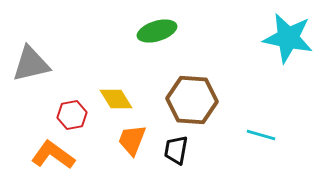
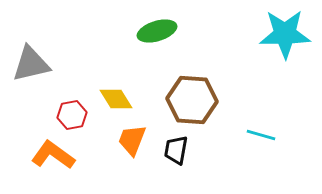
cyan star: moved 3 px left, 4 px up; rotated 12 degrees counterclockwise
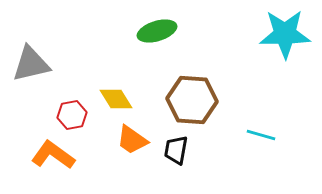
orange trapezoid: rotated 76 degrees counterclockwise
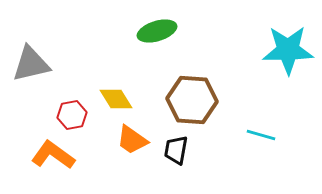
cyan star: moved 3 px right, 16 px down
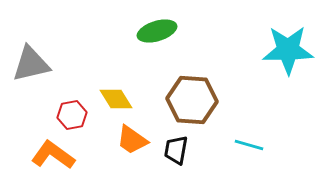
cyan line: moved 12 px left, 10 px down
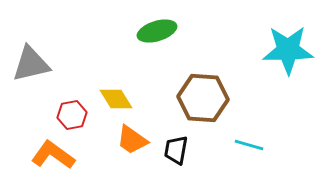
brown hexagon: moved 11 px right, 2 px up
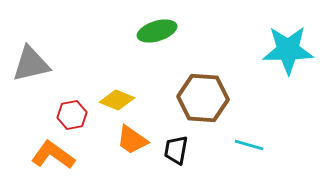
yellow diamond: moved 1 px right, 1 px down; rotated 36 degrees counterclockwise
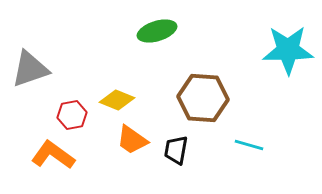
gray triangle: moved 1 px left, 5 px down; rotated 6 degrees counterclockwise
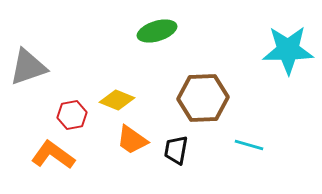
gray triangle: moved 2 px left, 2 px up
brown hexagon: rotated 6 degrees counterclockwise
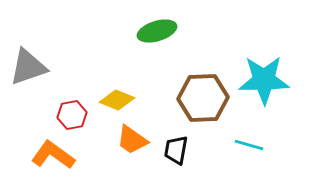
cyan star: moved 24 px left, 30 px down
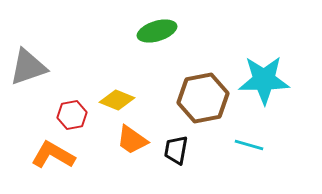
brown hexagon: rotated 9 degrees counterclockwise
orange L-shape: rotated 6 degrees counterclockwise
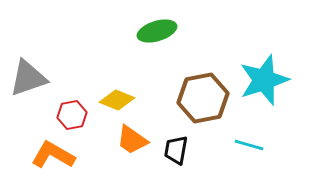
gray triangle: moved 11 px down
cyan star: rotated 18 degrees counterclockwise
